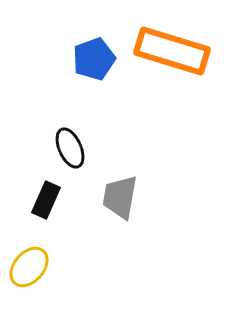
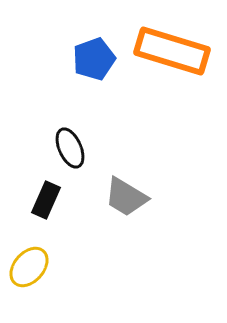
gray trapezoid: moved 6 px right; rotated 69 degrees counterclockwise
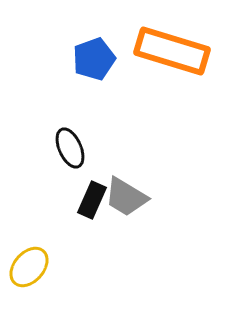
black rectangle: moved 46 px right
